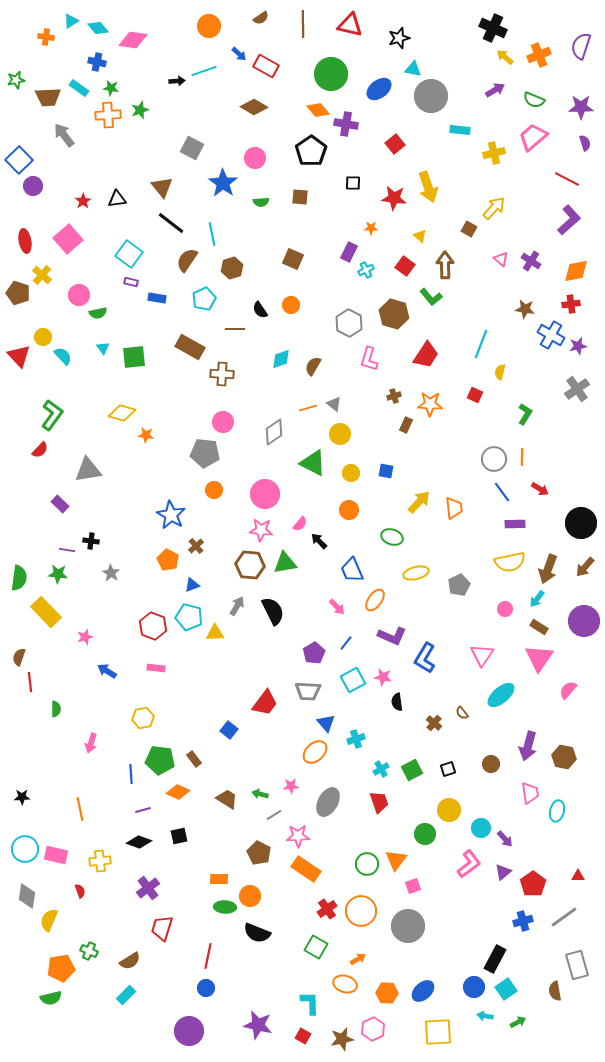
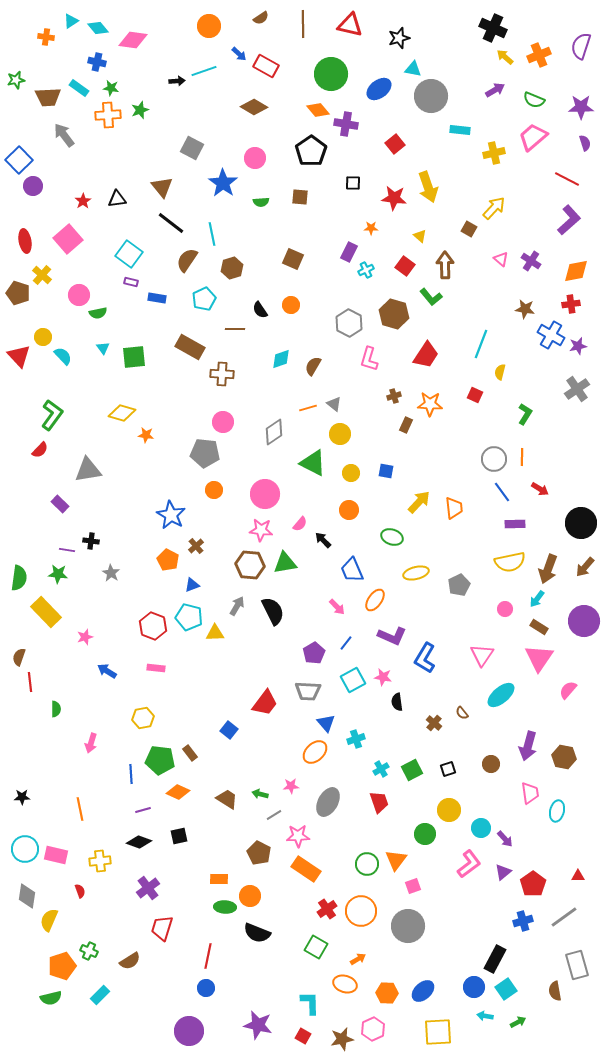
black arrow at (319, 541): moved 4 px right, 1 px up
brown rectangle at (194, 759): moved 4 px left, 6 px up
orange pentagon at (61, 968): moved 1 px right, 2 px up; rotated 8 degrees counterclockwise
cyan rectangle at (126, 995): moved 26 px left
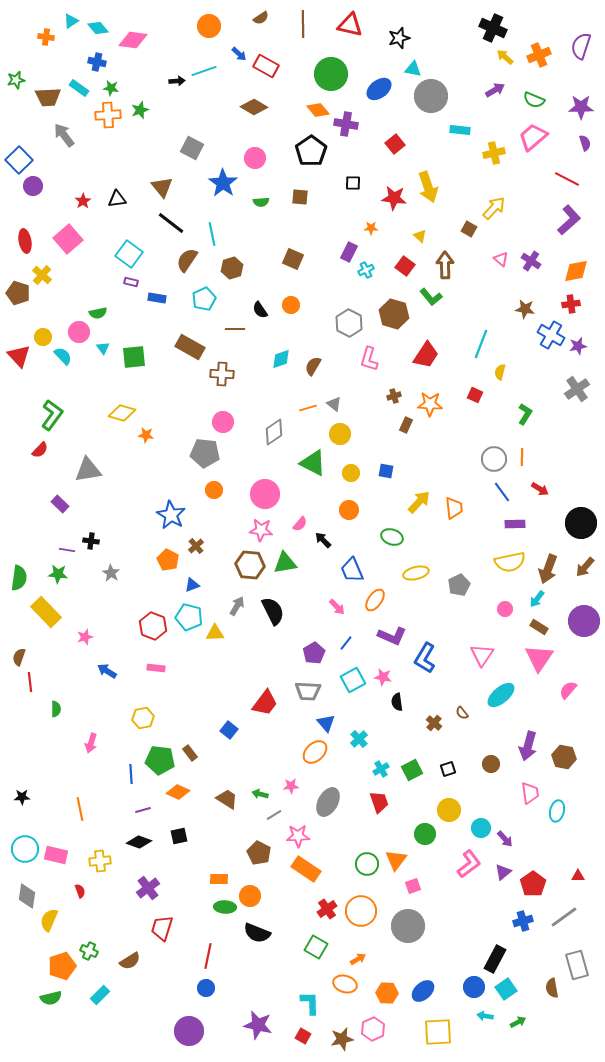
pink circle at (79, 295): moved 37 px down
cyan cross at (356, 739): moved 3 px right; rotated 24 degrees counterclockwise
brown semicircle at (555, 991): moved 3 px left, 3 px up
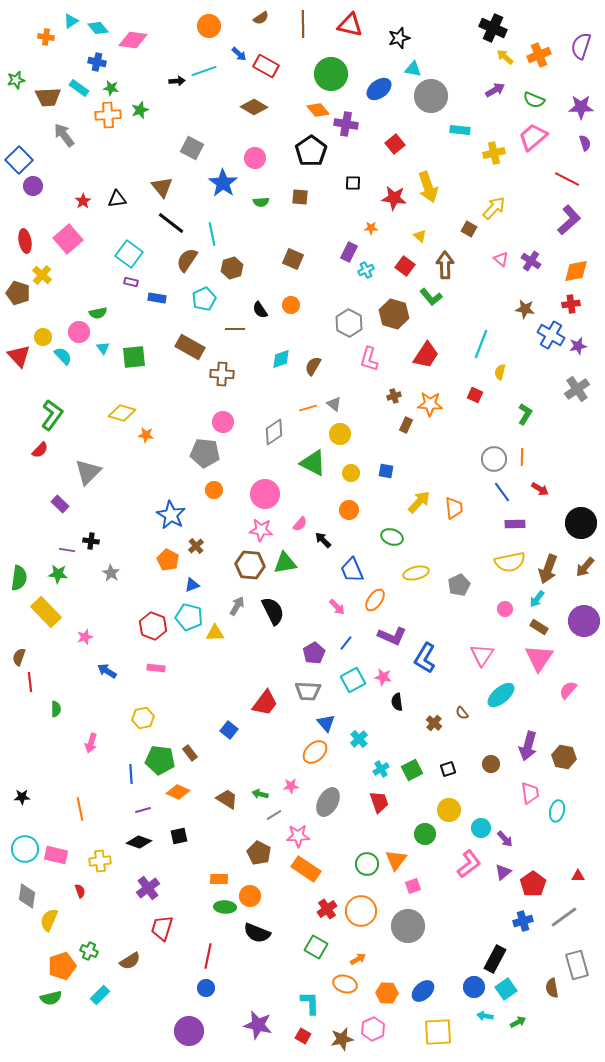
gray triangle at (88, 470): moved 2 px down; rotated 36 degrees counterclockwise
